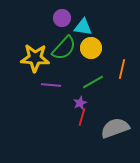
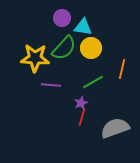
purple star: moved 1 px right
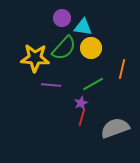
green line: moved 2 px down
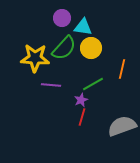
purple star: moved 3 px up
gray semicircle: moved 7 px right, 2 px up
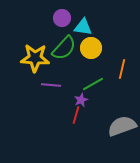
red line: moved 6 px left, 2 px up
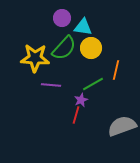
orange line: moved 6 px left, 1 px down
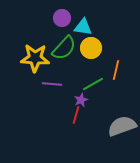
purple line: moved 1 px right, 1 px up
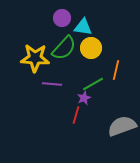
purple star: moved 3 px right, 2 px up
